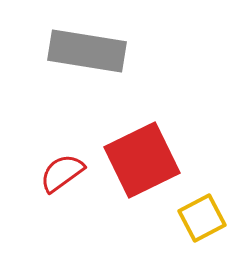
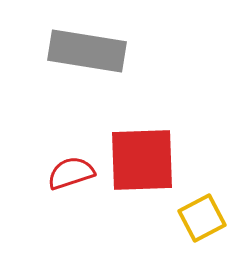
red square: rotated 24 degrees clockwise
red semicircle: moved 9 px right; rotated 18 degrees clockwise
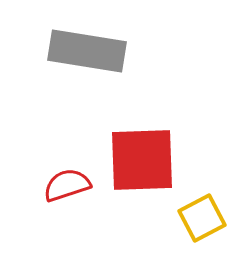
red semicircle: moved 4 px left, 12 px down
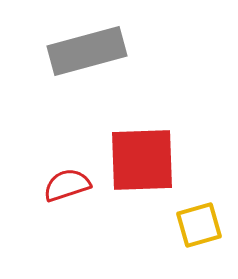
gray rectangle: rotated 24 degrees counterclockwise
yellow square: moved 3 px left, 7 px down; rotated 12 degrees clockwise
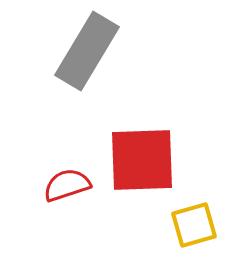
gray rectangle: rotated 44 degrees counterclockwise
yellow square: moved 5 px left
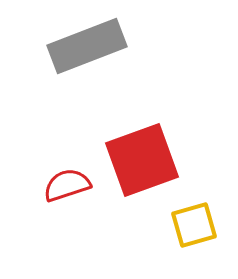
gray rectangle: moved 5 px up; rotated 38 degrees clockwise
red square: rotated 18 degrees counterclockwise
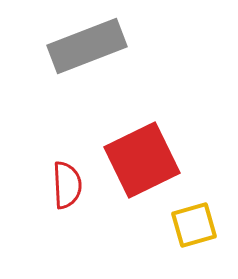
red square: rotated 6 degrees counterclockwise
red semicircle: rotated 105 degrees clockwise
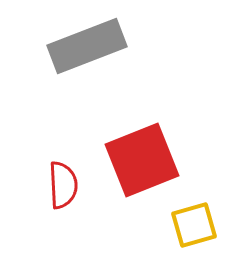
red square: rotated 4 degrees clockwise
red semicircle: moved 4 px left
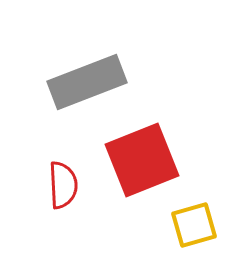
gray rectangle: moved 36 px down
